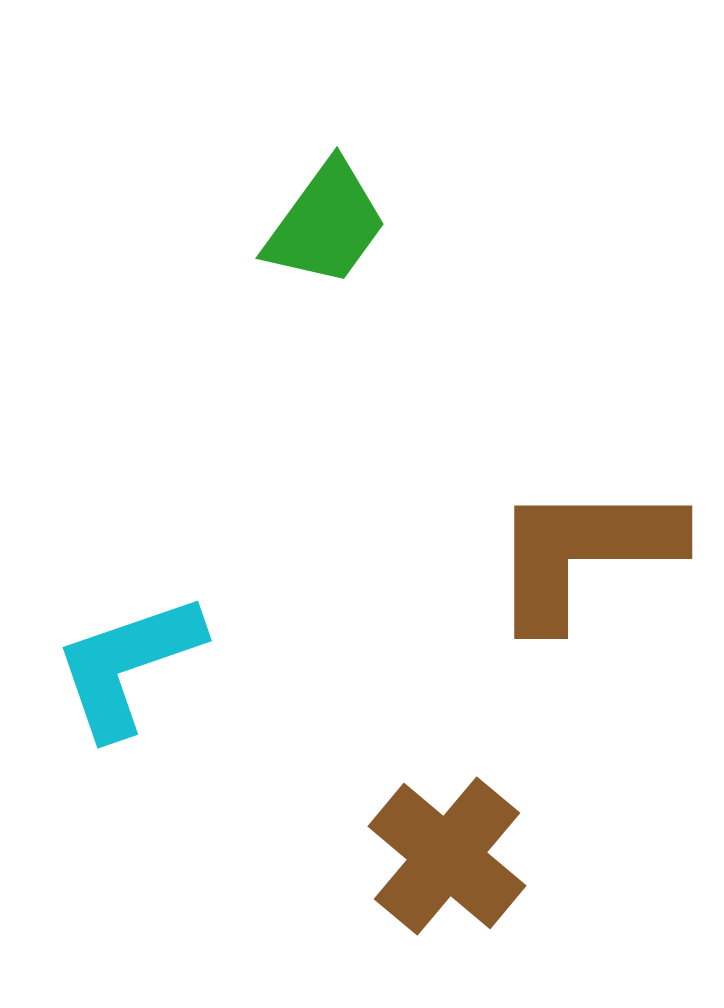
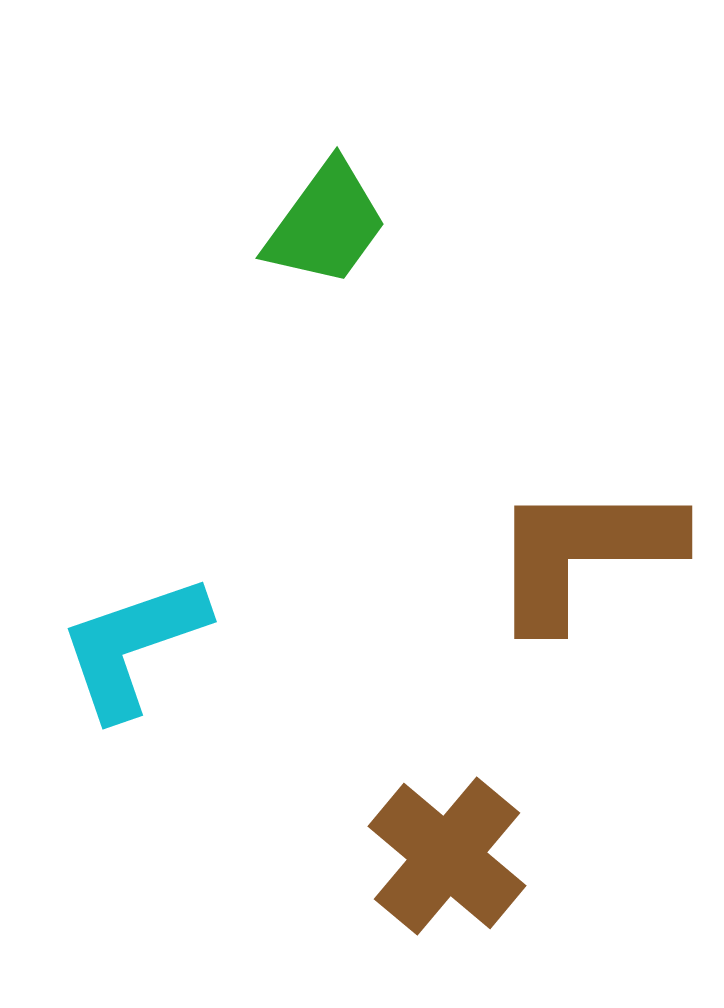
cyan L-shape: moved 5 px right, 19 px up
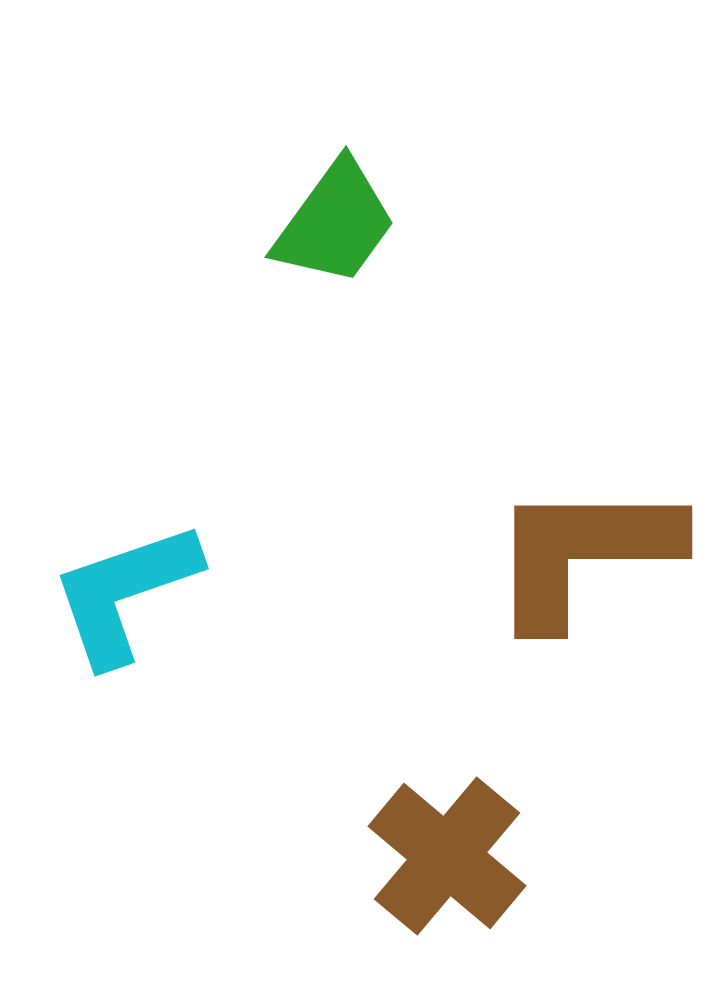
green trapezoid: moved 9 px right, 1 px up
cyan L-shape: moved 8 px left, 53 px up
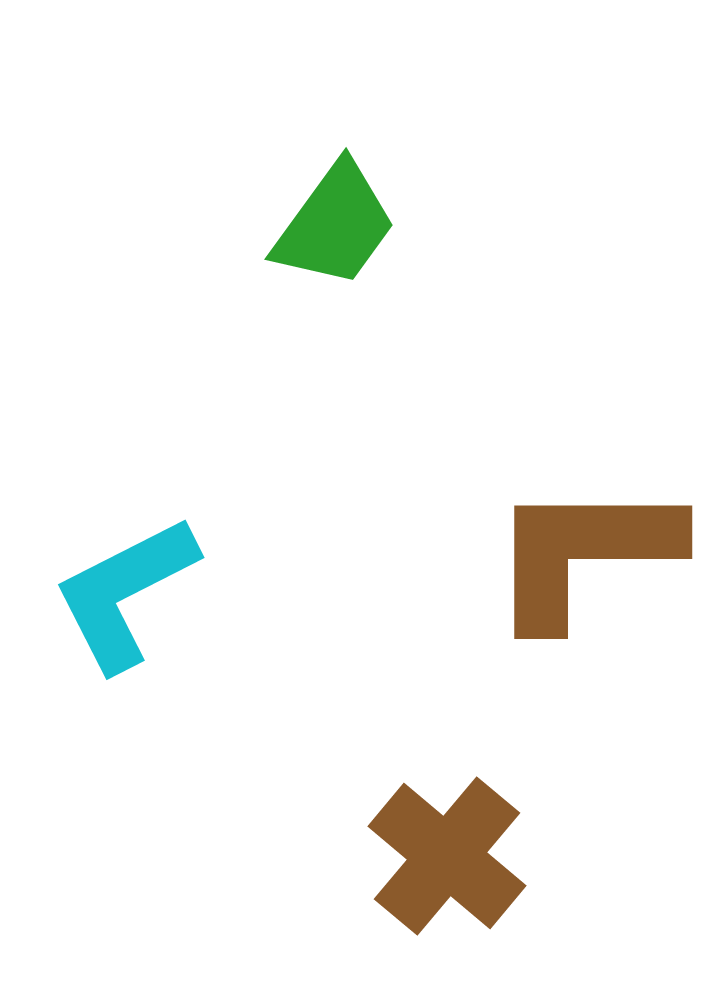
green trapezoid: moved 2 px down
cyan L-shape: rotated 8 degrees counterclockwise
